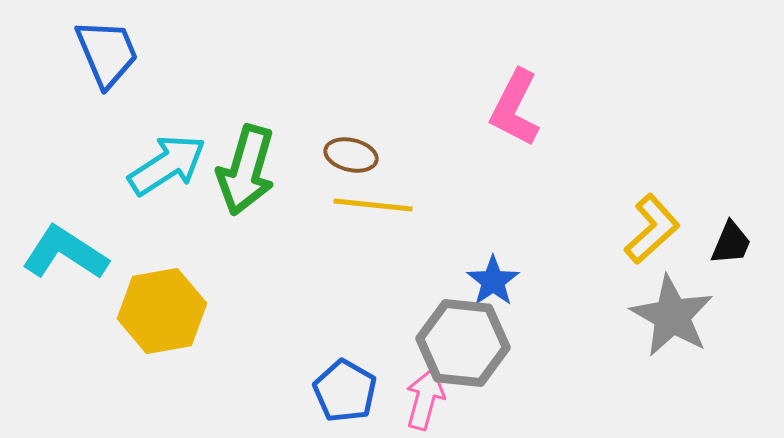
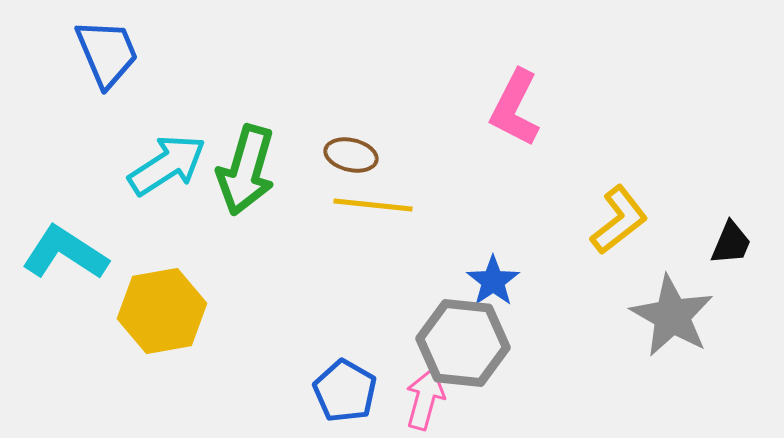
yellow L-shape: moved 33 px left, 9 px up; rotated 4 degrees clockwise
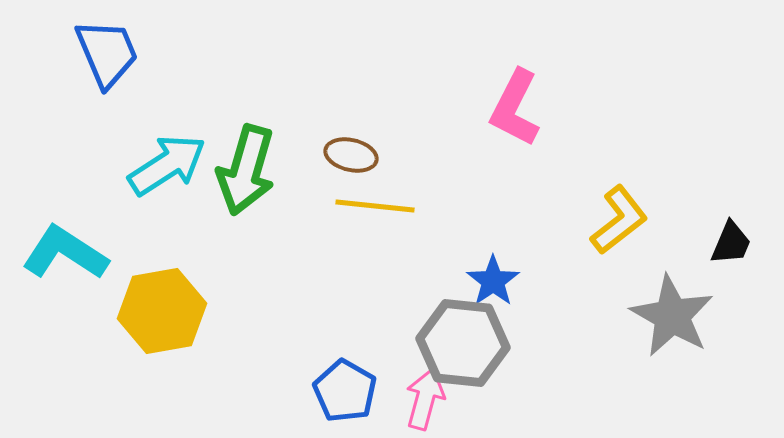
yellow line: moved 2 px right, 1 px down
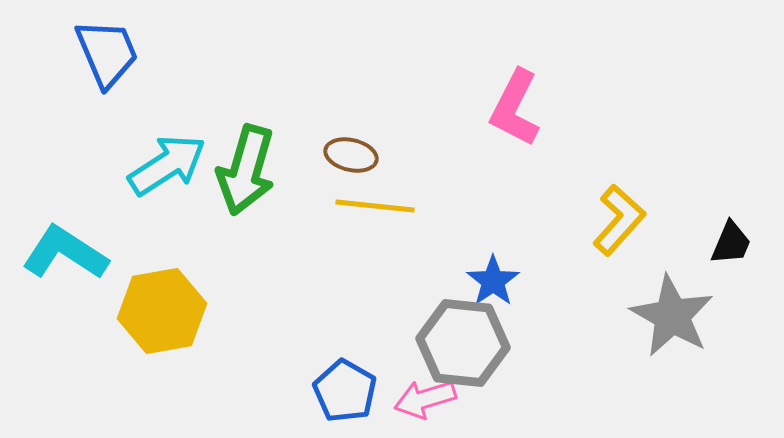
yellow L-shape: rotated 10 degrees counterclockwise
pink arrow: rotated 122 degrees counterclockwise
